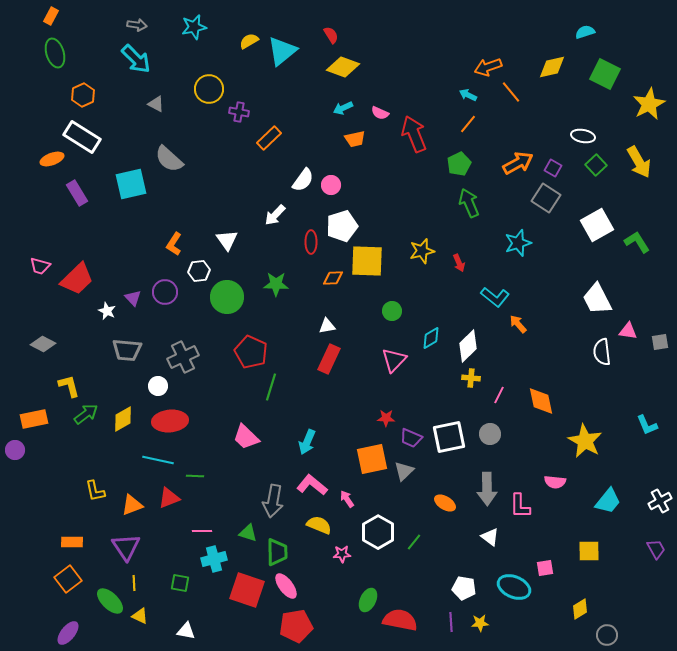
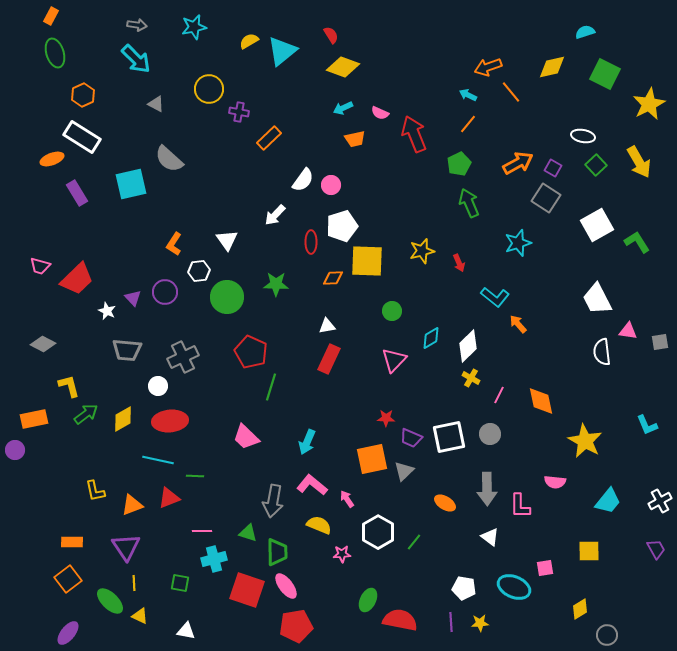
yellow cross at (471, 378): rotated 24 degrees clockwise
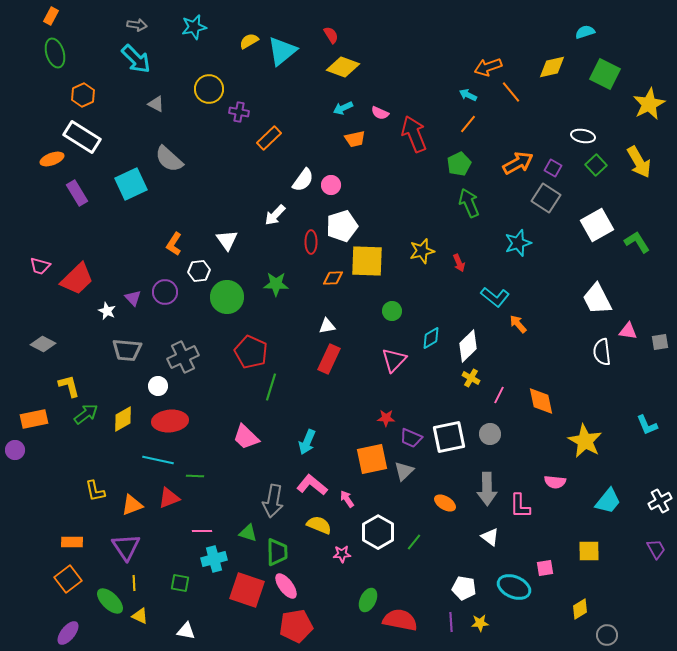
cyan square at (131, 184): rotated 12 degrees counterclockwise
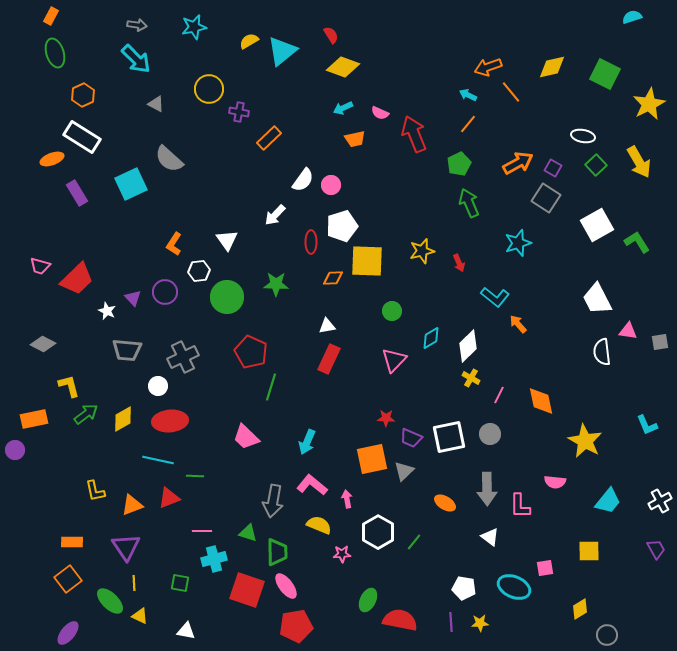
cyan semicircle at (585, 32): moved 47 px right, 15 px up
pink arrow at (347, 499): rotated 24 degrees clockwise
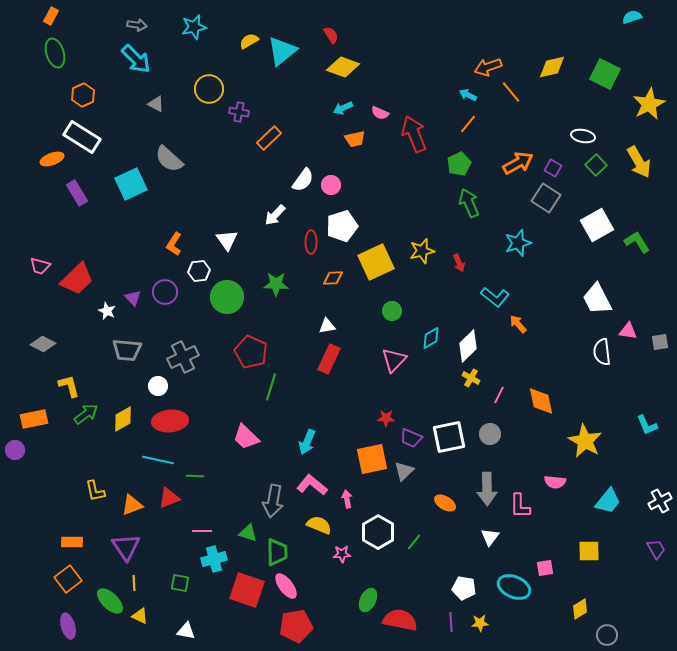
yellow square at (367, 261): moved 9 px right, 1 px down; rotated 27 degrees counterclockwise
white triangle at (490, 537): rotated 30 degrees clockwise
purple ellipse at (68, 633): moved 7 px up; rotated 55 degrees counterclockwise
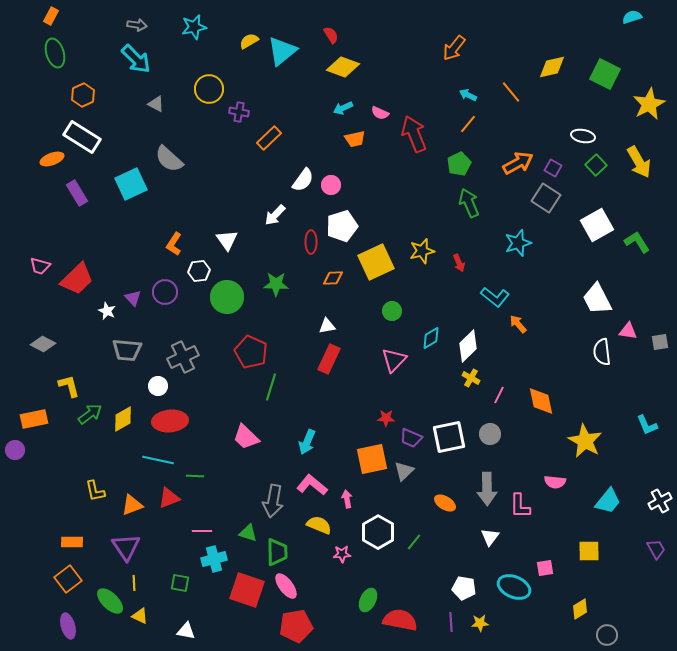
orange arrow at (488, 67): moved 34 px left, 19 px up; rotated 32 degrees counterclockwise
green arrow at (86, 414): moved 4 px right
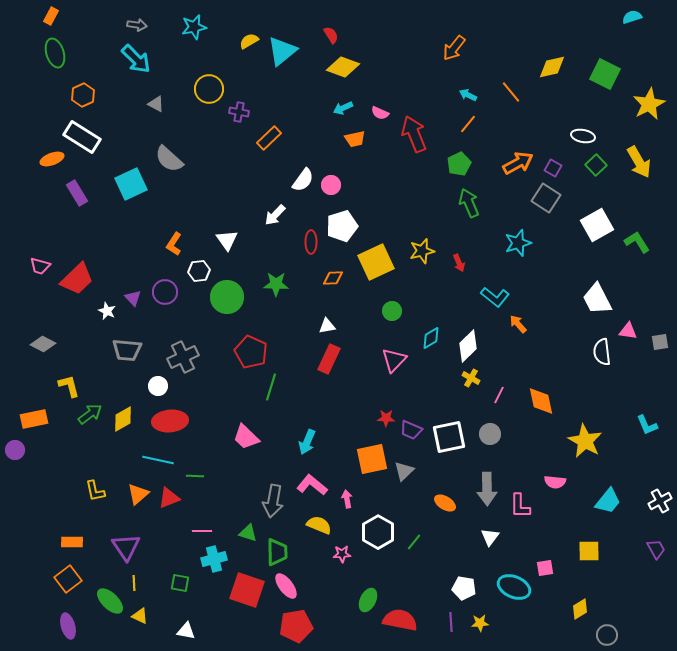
purple trapezoid at (411, 438): moved 8 px up
orange triangle at (132, 505): moved 6 px right, 11 px up; rotated 20 degrees counterclockwise
